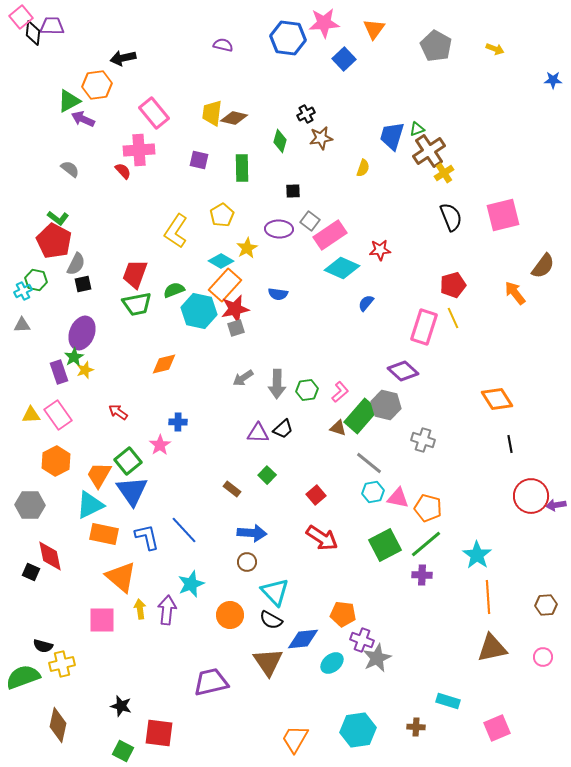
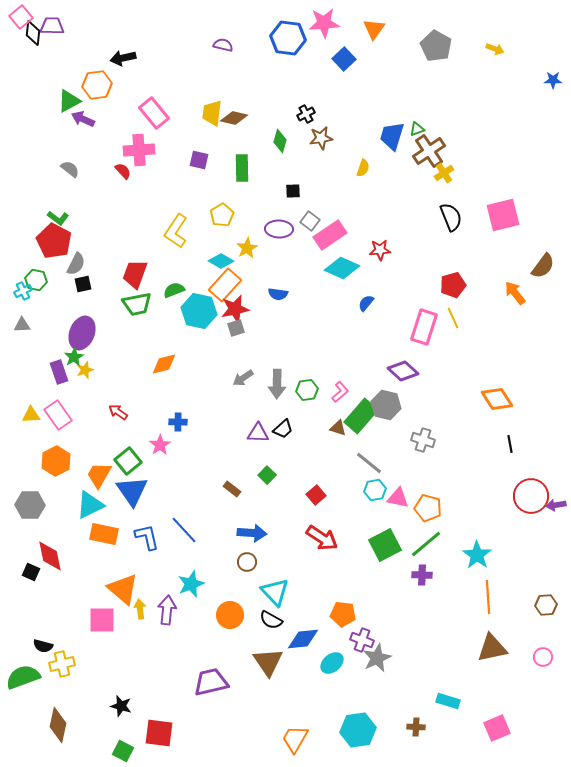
cyan hexagon at (373, 492): moved 2 px right, 2 px up
orange triangle at (121, 577): moved 2 px right, 12 px down
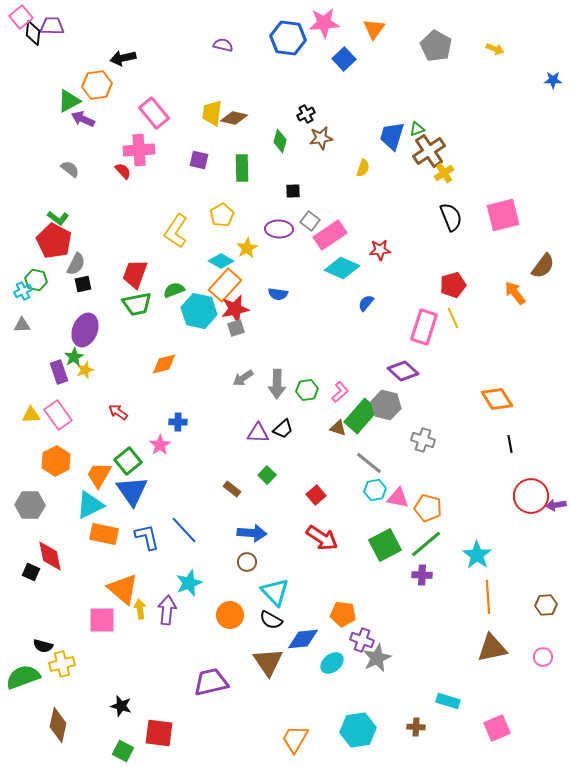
purple ellipse at (82, 333): moved 3 px right, 3 px up
cyan star at (191, 584): moved 2 px left, 1 px up
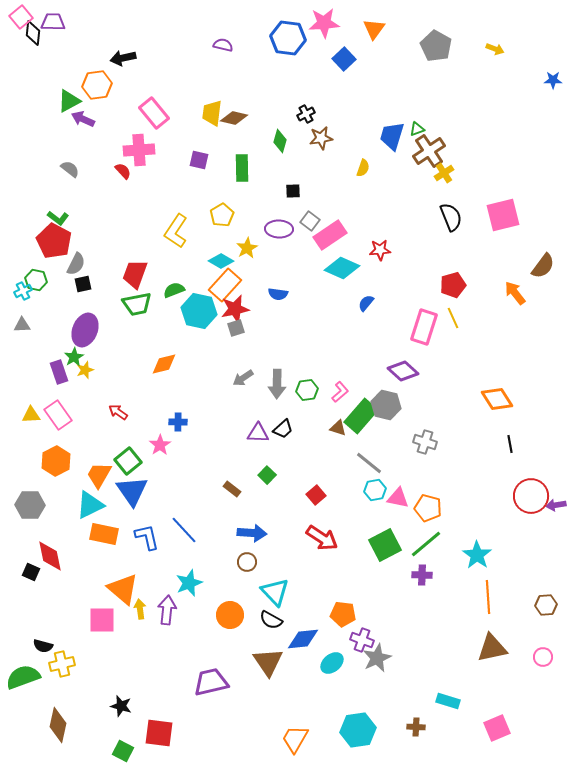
purple trapezoid at (52, 26): moved 1 px right, 4 px up
gray cross at (423, 440): moved 2 px right, 2 px down
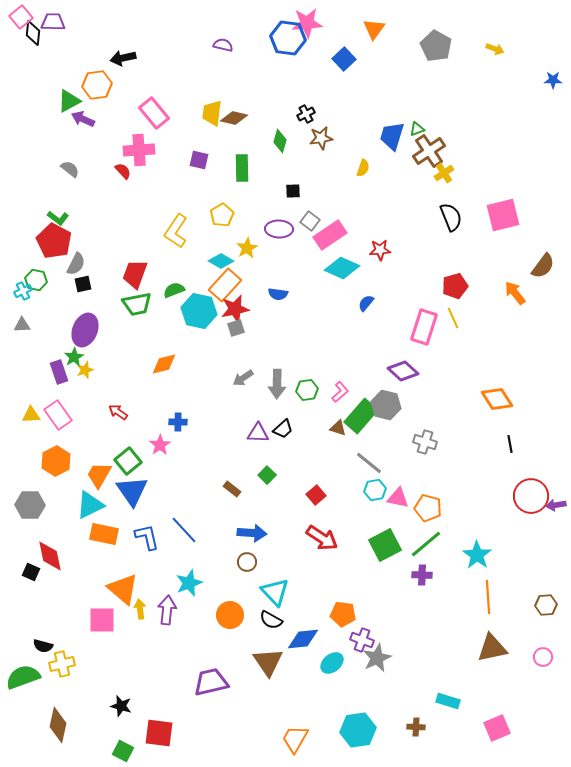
pink star at (324, 23): moved 17 px left
red pentagon at (453, 285): moved 2 px right, 1 px down
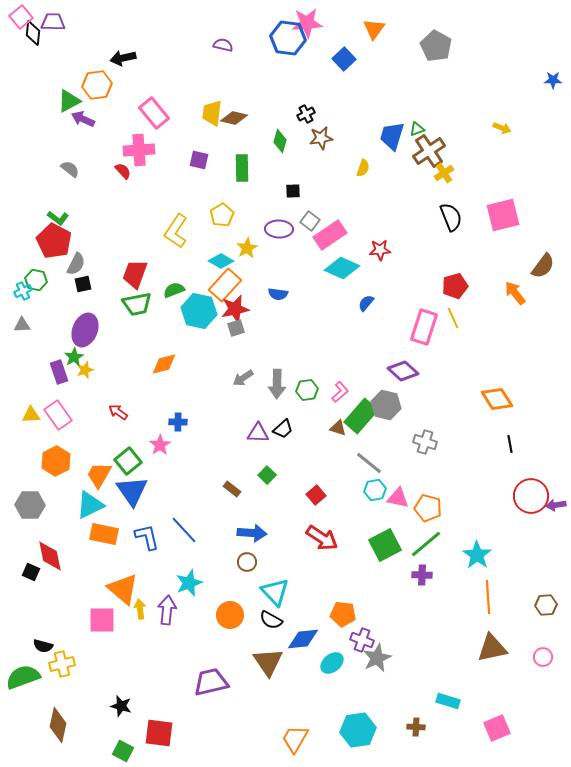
yellow arrow at (495, 49): moved 7 px right, 79 px down
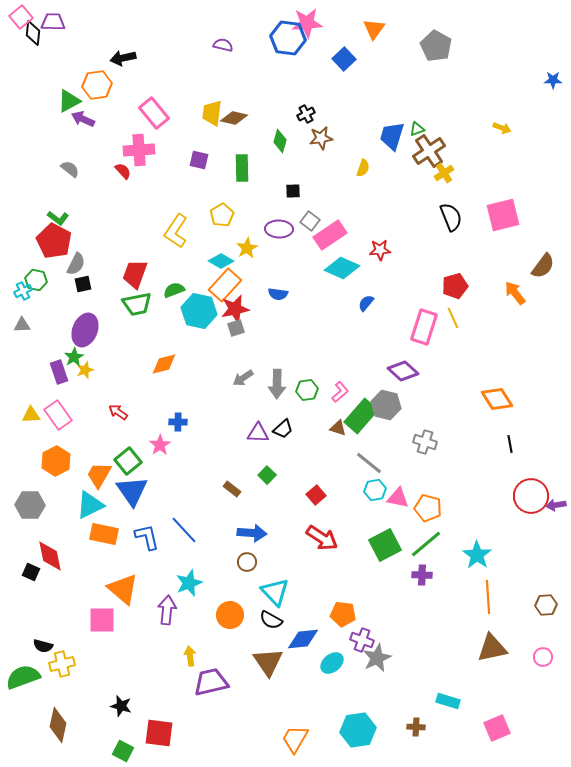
yellow arrow at (140, 609): moved 50 px right, 47 px down
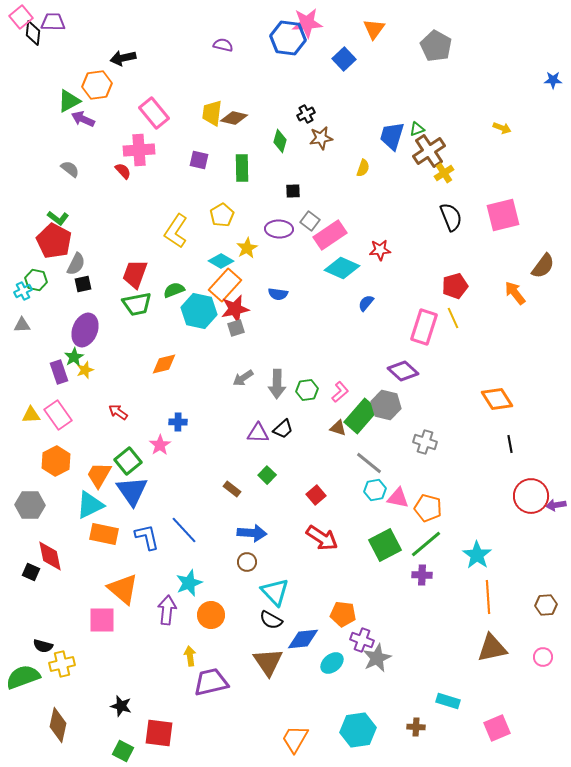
orange circle at (230, 615): moved 19 px left
